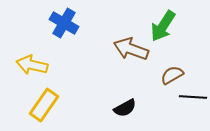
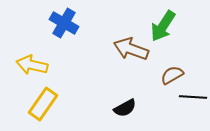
yellow rectangle: moved 1 px left, 1 px up
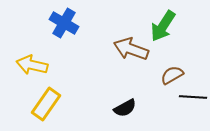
yellow rectangle: moved 3 px right
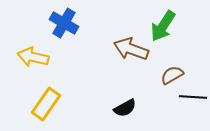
yellow arrow: moved 1 px right, 8 px up
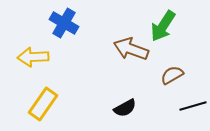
yellow arrow: rotated 16 degrees counterclockwise
black line: moved 9 px down; rotated 20 degrees counterclockwise
yellow rectangle: moved 3 px left
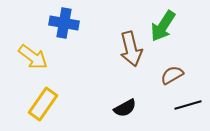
blue cross: rotated 20 degrees counterclockwise
brown arrow: rotated 124 degrees counterclockwise
yellow arrow: rotated 140 degrees counterclockwise
black line: moved 5 px left, 1 px up
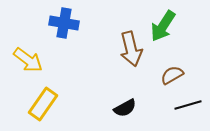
yellow arrow: moved 5 px left, 3 px down
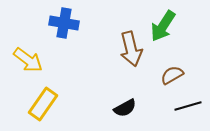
black line: moved 1 px down
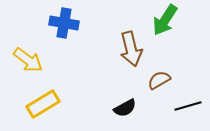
green arrow: moved 2 px right, 6 px up
brown semicircle: moved 13 px left, 5 px down
yellow rectangle: rotated 24 degrees clockwise
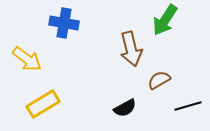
yellow arrow: moved 1 px left, 1 px up
